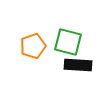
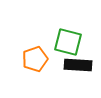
orange pentagon: moved 2 px right, 13 px down
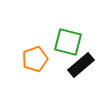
black rectangle: moved 3 px right; rotated 44 degrees counterclockwise
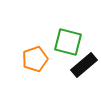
black rectangle: moved 3 px right
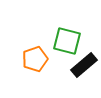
green square: moved 1 px left, 1 px up
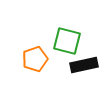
black rectangle: rotated 28 degrees clockwise
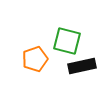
black rectangle: moved 2 px left, 1 px down
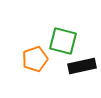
green square: moved 4 px left
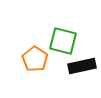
orange pentagon: rotated 20 degrees counterclockwise
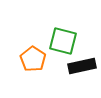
orange pentagon: moved 2 px left
